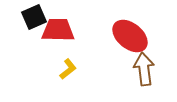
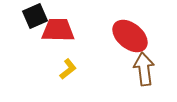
black square: moved 1 px right, 1 px up
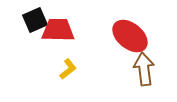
black square: moved 4 px down
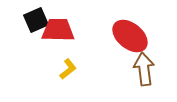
black square: moved 1 px right
